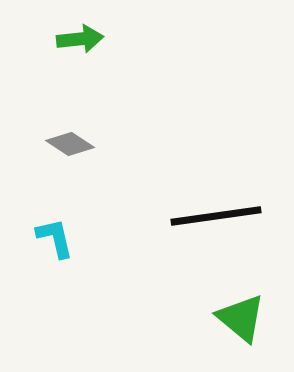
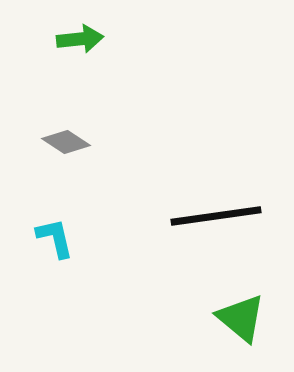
gray diamond: moved 4 px left, 2 px up
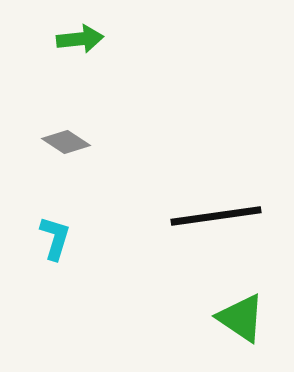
cyan L-shape: rotated 30 degrees clockwise
green triangle: rotated 6 degrees counterclockwise
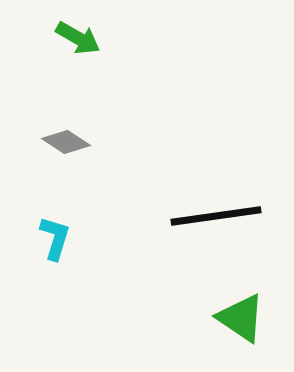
green arrow: moved 2 px left, 1 px up; rotated 36 degrees clockwise
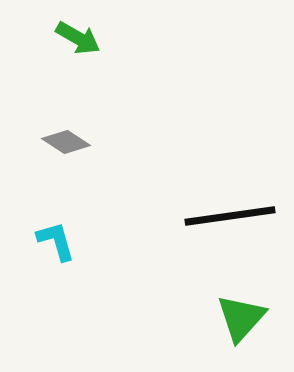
black line: moved 14 px right
cyan L-shape: moved 1 px right, 3 px down; rotated 33 degrees counterclockwise
green triangle: rotated 38 degrees clockwise
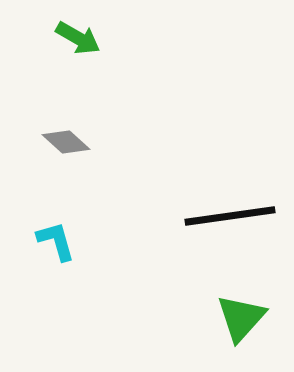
gray diamond: rotated 9 degrees clockwise
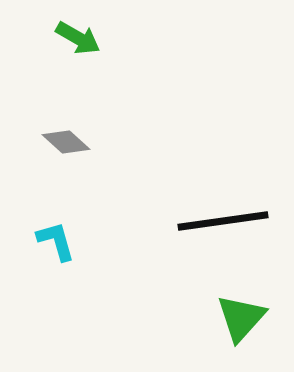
black line: moved 7 px left, 5 px down
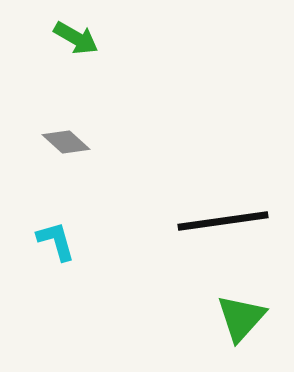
green arrow: moved 2 px left
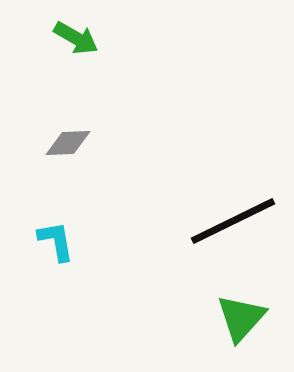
gray diamond: moved 2 px right, 1 px down; rotated 45 degrees counterclockwise
black line: moved 10 px right; rotated 18 degrees counterclockwise
cyan L-shape: rotated 6 degrees clockwise
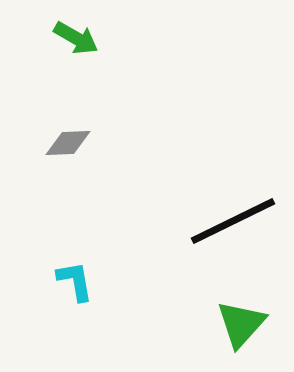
cyan L-shape: moved 19 px right, 40 px down
green triangle: moved 6 px down
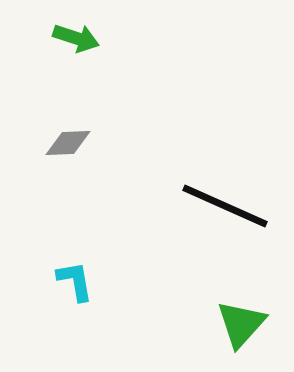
green arrow: rotated 12 degrees counterclockwise
black line: moved 8 px left, 15 px up; rotated 50 degrees clockwise
